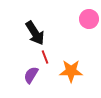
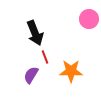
black arrow: rotated 10 degrees clockwise
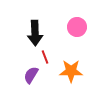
pink circle: moved 12 px left, 8 px down
black arrow: rotated 20 degrees clockwise
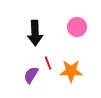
red line: moved 3 px right, 6 px down
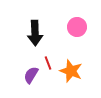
orange star: rotated 20 degrees clockwise
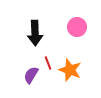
orange star: moved 1 px left, 1 px up
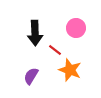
pink circle: moved 1 px left, 1 px down
red line: moved 7 px right, 13 px up; rotated 32 degrees counterclockwise
purple semicircle: moved 1 px down
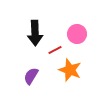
pink circle: moved 1 px right, 6 px down
red line: rotated 64 degrees counterclockwise
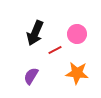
black arrow: rotated 25 degrees clockwise
orange star: moved 7 px right, 3 px down; rotated 15 degrees counterclockwise
